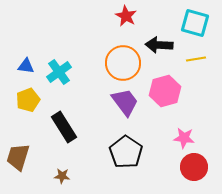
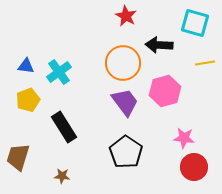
yellow line: moved 9 px right, 4 px down
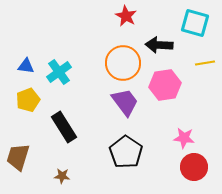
pink hexagon: moved 6 px up; rotated 8 degrees clockwise
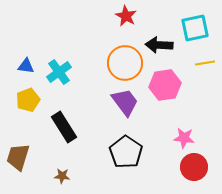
cyan square: moved 5 px down; rotated 28 degrees counterclockwise
orange circle: moved 2 px right
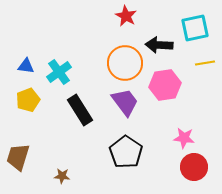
black rectangle: moved 16 px right, 17 px up
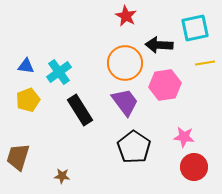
pink star: moved 1 px up
black pentagon: moved 8 px right, 5 px up
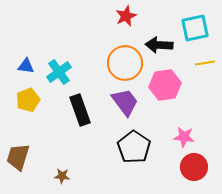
red star: rotated 20 degrees clockwise
black rectangle: rotated 12 degrees clockwise
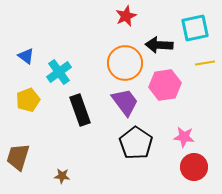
blue triangle: moved 10 px up; rotated 30 degrees clockwise
black pentagon: moved 2 px right, 4 px up
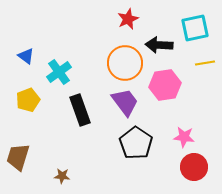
red star: moved 2 px right, 3 px down
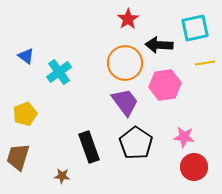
red star: rotated 10 degrees counterclockwise
yellow pentagon: moved 3 px left, 14 px down
black rectangle: moved 9 px right, 37 px down
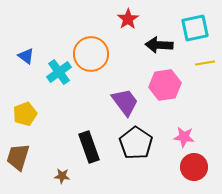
orange circle: moved 34 px left, 9 px up
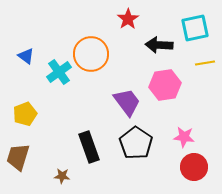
purple trapezoid: moved 2 px right
